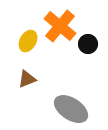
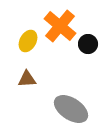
brown triangle: rotated 18 degrees clockwise
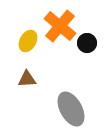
black circle: moved 1 px left, 1 px up
gray ellipse: rotated 28 degrees clockwise
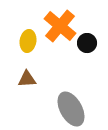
yellow ellipse: rotated 20 degrees counterclockwise
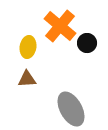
yellow ellipse: moved 6 px down
